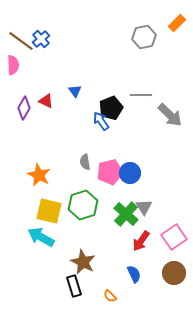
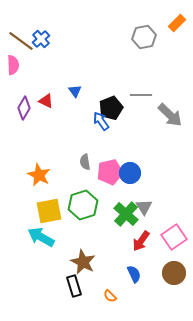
yellow square: rotated 24 degrees counterclockwise
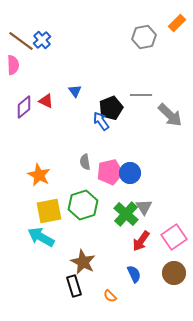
blue cross: moved 1 px right, 1 px down
purple diamond: moved 1 px up; rotated 20 degrees clockwise
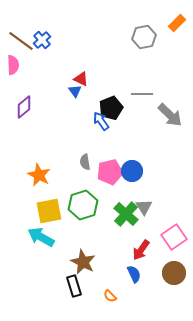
gray line: moved 1 px right, 1 px up
red triangle: moved 35 px right, 22 px up
blue circle: moved 2 px right, 2 px up
red arrow: moved 9 px down
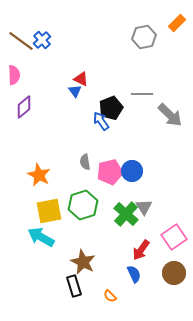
pink semicircle: moved 1 px right, 10 px down
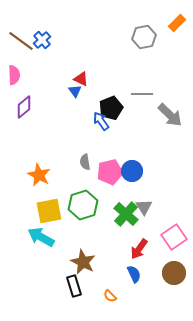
red arrow: moved 2 px left, 1 px up
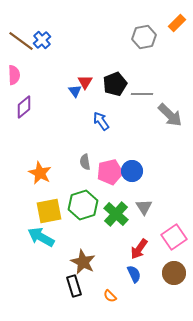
red triangle: moved 4 px right, 3 px down; rotated 35 degrees clockwise
black pentagon: moved 4 px right, 24 px up
orange star: moved 1 px right, 2 px up
green cross: moved 10 px left
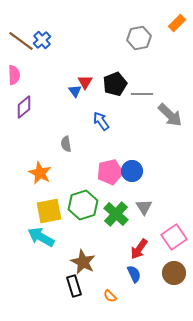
gray hexagon: moved 5 px left, 1 px down
gray semicircle: moved 19 px left, 18 px up
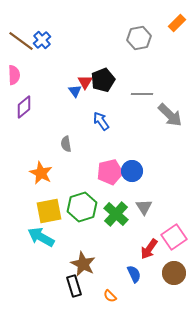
black pentagon: moved 12 px left, 4 px up
orange star: moved 1 px right
green hexagon: moved 1 px left, 2 px down
red arrow: moved 10 px right
brown star: moved 2 px down
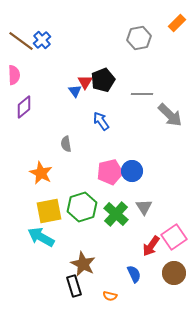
red arrow: moved 2 px right, 3 px up
orange semicircle: rotated 32 degrees counterclockwise
